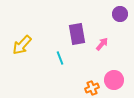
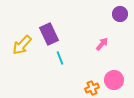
purple rectangle: moved 28 px left; rotated 15 degrees counterclockwise
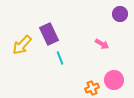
pink arrow: rotated 80 degrees clockwise
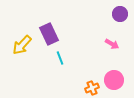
pink arrow: moved 10 px right
